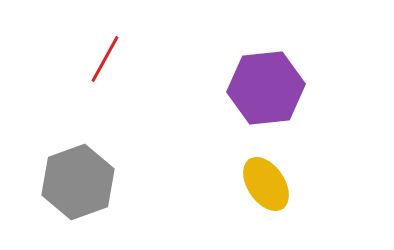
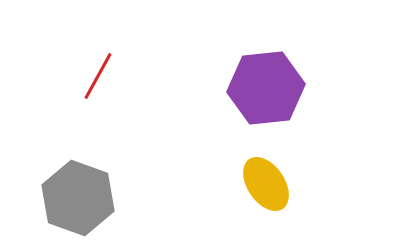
red line: moved 7 px left, 17 px down
gray hexagon: moved 16 px down; rotated 20 degrees counterclockwise
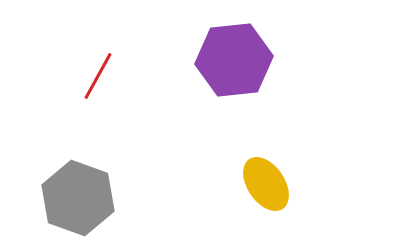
purple hexagon: moved 32 px left, 28 px up
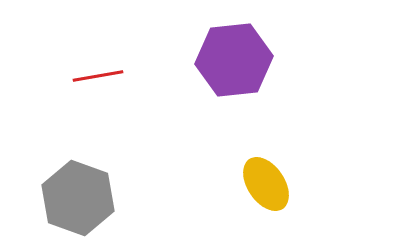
red line: rotated 51 degrees clockwise
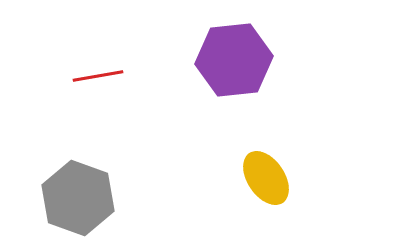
yellow ellipse: moved 6 px up
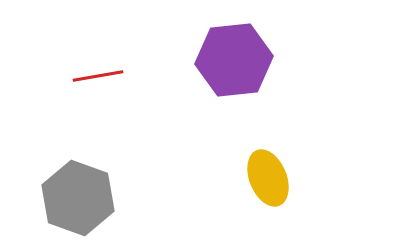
yellow ellipse: moved 2 px right; rotated 12 degrees clockwise
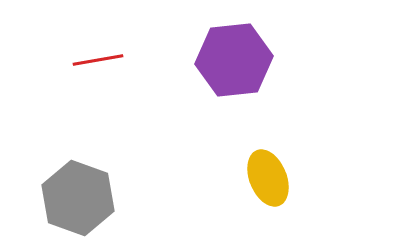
red line: moved 16 px up
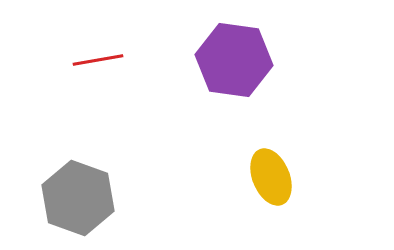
purple hexagon: rotated 14 degrees clockwise
yellow ellipse: moved 3 px right, 1 px up
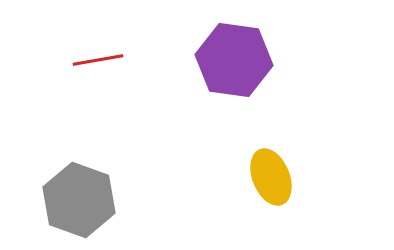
gray hexagon: moved 1 px right, 2 px down
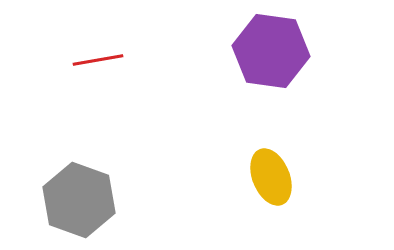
purple hexagon: moved 37 px right, 9 px up
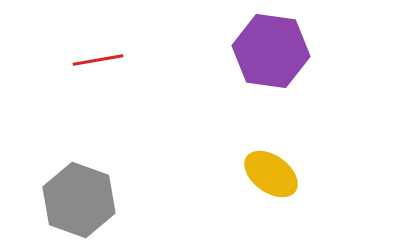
yellow ellipse: moved 3 px up; rotated 32 degrees counterclockwise
